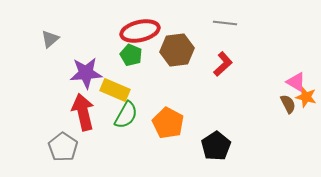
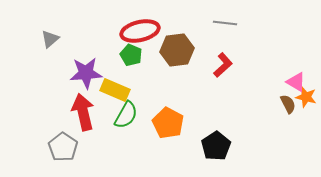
red L-shape: moved 1 px down
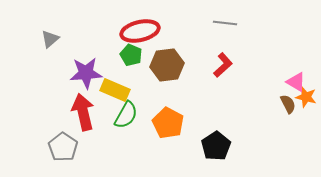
brown hexagon: moved 10 px left, 15 px down
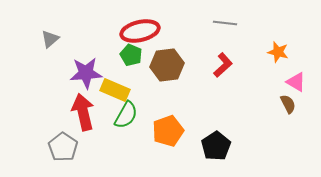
orange star: moved 28 px left, 45 px up
orange pentagon: moved 8 px down; rotated 24 degrees clockwise
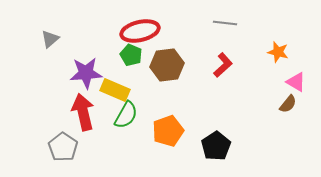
brown semicircle: rotated 66 degrees clockwise
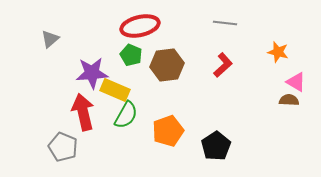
red ellipse: moved 5 px up
purple star: moved 6 px right
brown semicircle: moved 1 px right, 4 px up; rotated 126 degrees counterclockwise
gray pentagon: rotated 12 degrees counterclockwise
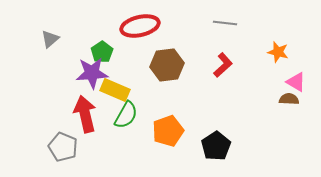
green pentagon: moved 29 px left, 3 px up; rotated 15 degrees clockwise
brown semicircle: moved 1 px up
red arrow: moved 2 px right, 2 px down
